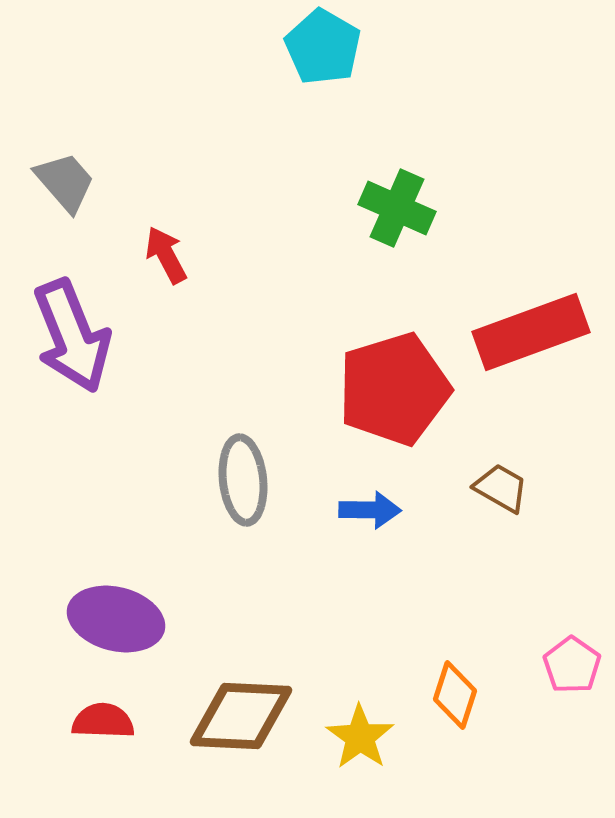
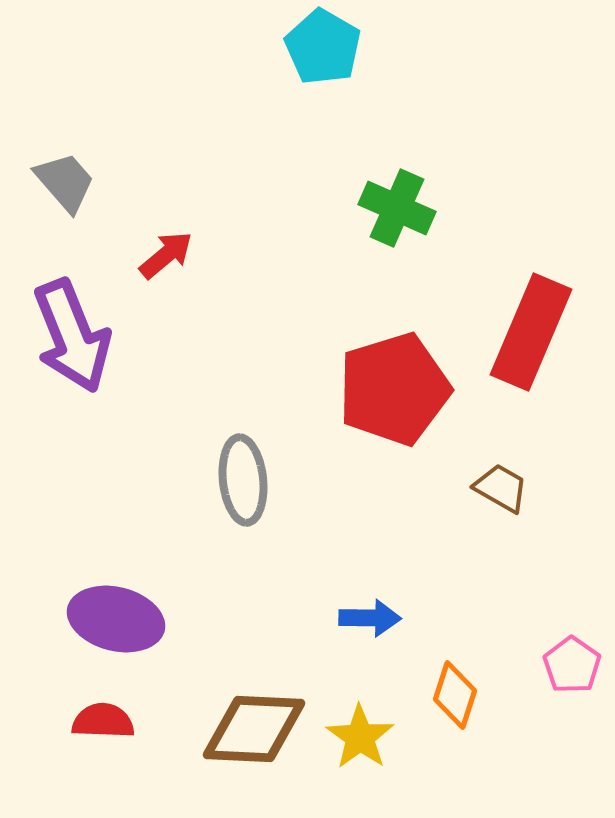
red arrow: rotated 78 degrees clockwise
red rectangle: rotated 47 degrees counterclockwise
blue arrow: moved 108 px down
brown diamond: moved 13 px right, 13 px down
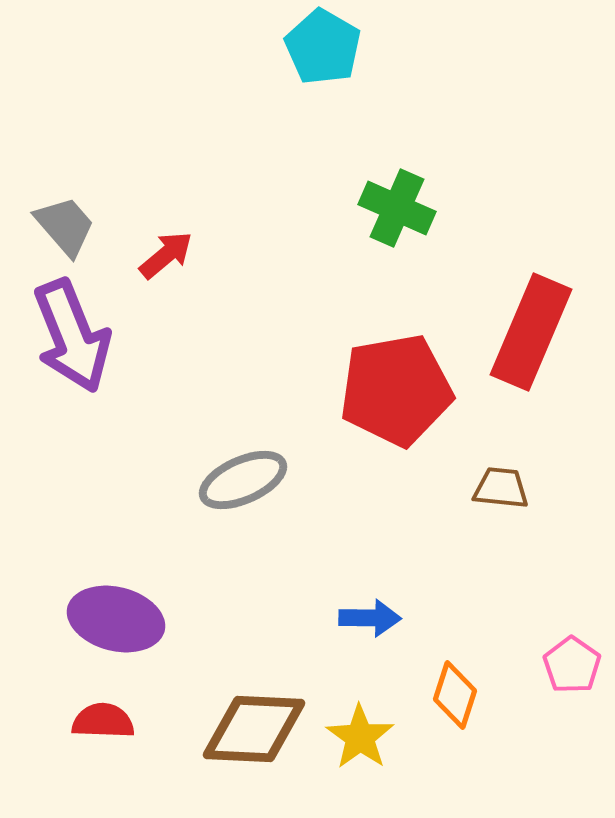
gray trapezoid: moved 44 px down
red pentagon: moved 2 px right, 1 px down; rotated 7 degrees clockwise
gray ellipse: rotated 72 degrees clockwise
brown trapezoid: rotated 24 degrees counterclockwise
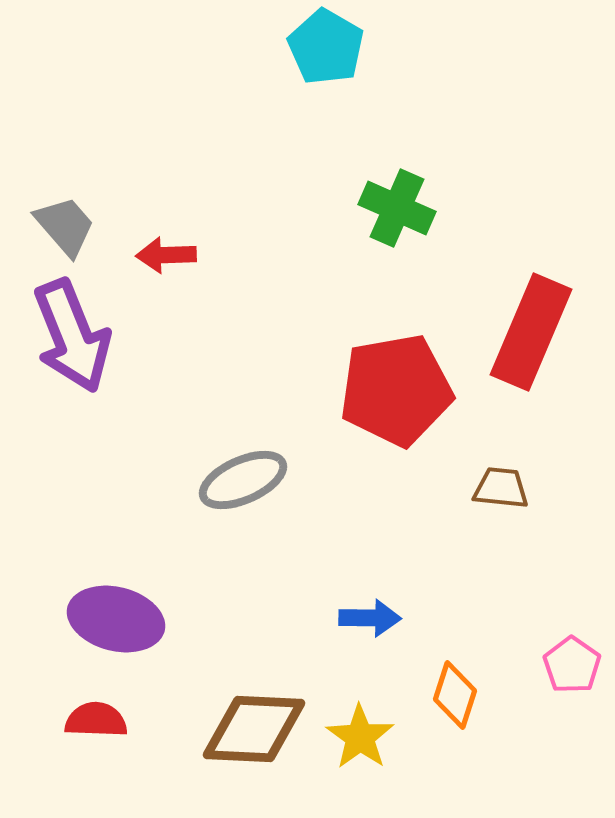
cyan pentagon: moved 3 px right
red arrow: rotated 142 degrees counterclockwise
red semicircle: moved 7 px left, 1 px up
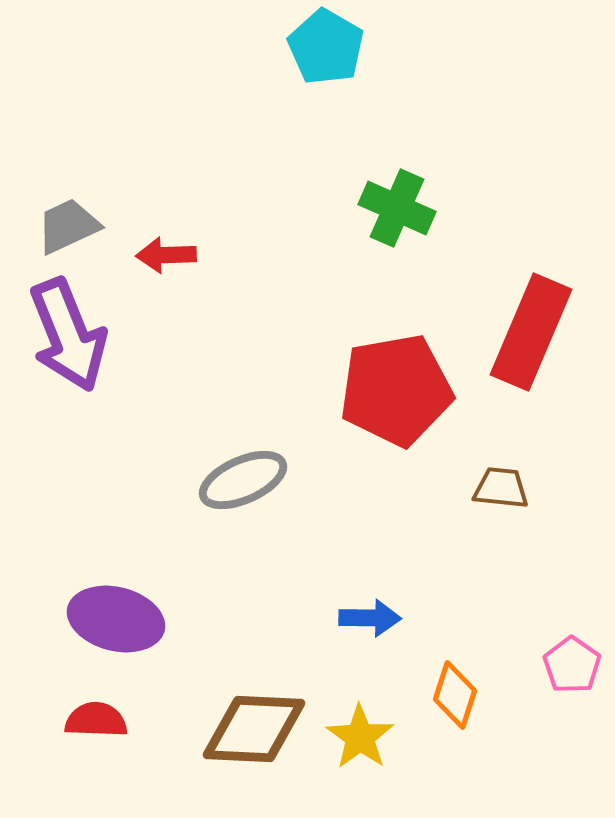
gray trapezoid: moved 3 px right; rotated 74 degrees counterclockwise
purple arrow: moved 4 px left, 1 px up
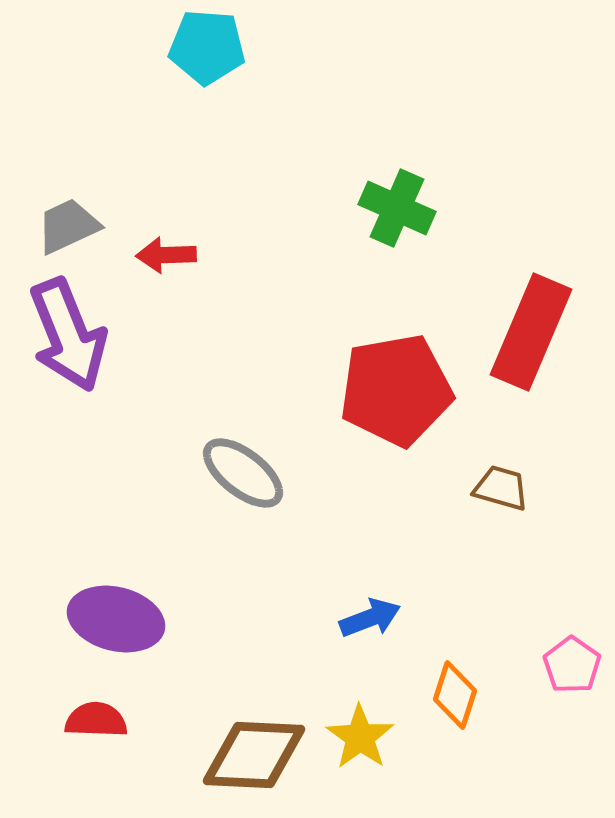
cyan pentagon: moved 119 px left; rotated 26 degrees counterclockwise
gray ellipse: moved 7 px up; rotated 62 degrees clockwise
brown trapezoid: rotated 10 degrees clockwise
blue arrow: rotated 22 degrees counterclockwise
brown diamond: moved 26 px down
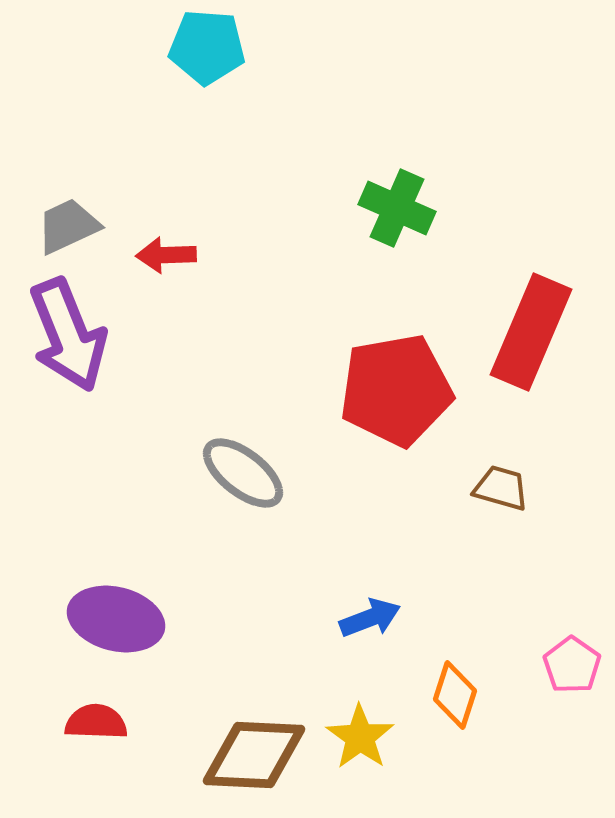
red semicircle: moved 2 px down
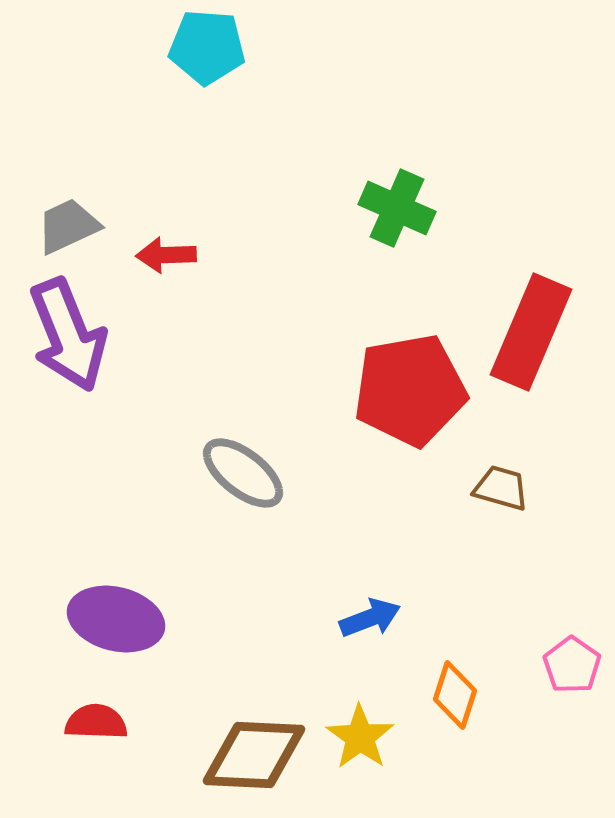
red pentagon: moved 14 px right
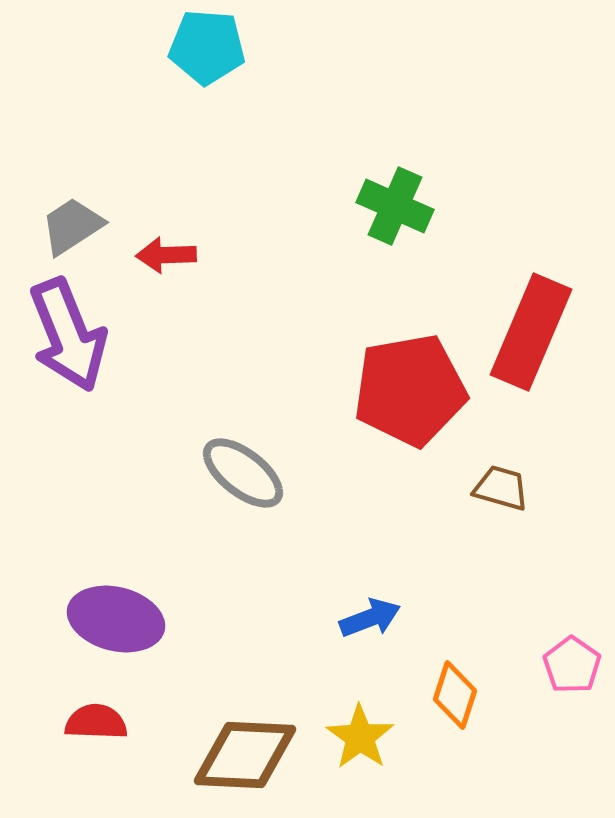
green cross: moved 2 px left, 2 px up
gray trapezoid: moved 4 px right; rotated 8 degrees counterclockwise
brown diamond: moved 9 px left
